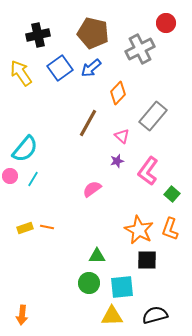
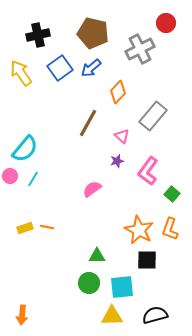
orange diamond: moved 1 px up
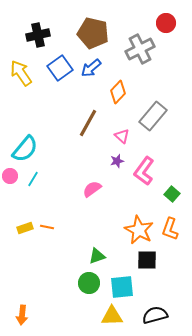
pink L-shape: moved 4 px left
green triangle: rotated 18 degrees counterclockwise
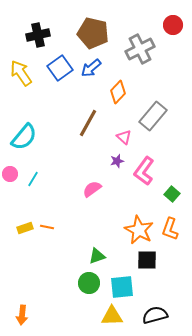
red circle: moved 7 px right, 2 px down
pink triangle: moved 2 px right, 1 px down
cyan semicircle: moved 1 px left, 12 px up
pink circle: moved 2 px up
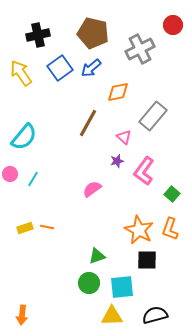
orange diamond: rotated 35 degrees clockwise
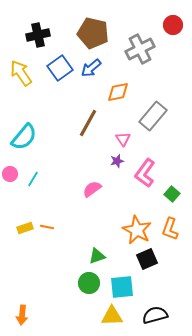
pink triangle: moved 1 px left, 2 px down; rotated 14 degrees clockwise
pink L-shape: moved 1 px right, 2 px down
orange star: moved 2 px left
black square: moved 1 px up; rotated 25 degrees counterclockwise
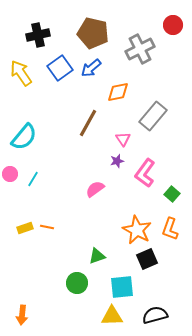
pink semicircle: moved 3 px right
green circle: moved 12 px left
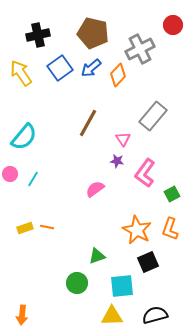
orange diamond: moved 17 px up; rotated 35 degrees counterclockwise
purple star: rotated 24 degrees clockwise
green square: rotated 21 degrees clockwise
black square: moved 1 px right, 3 px down
cyan square: moved 1 px up
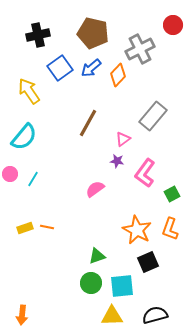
yellow arrow: moved 8 px right, 18 px down
pink triangle: rotated 28 degrees clockwise
green circle: moved 14 px right
